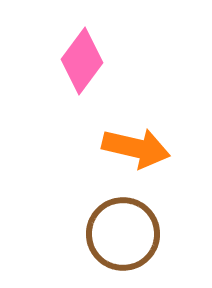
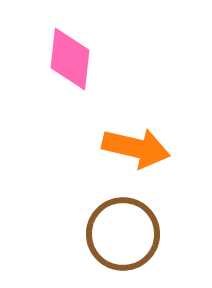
pink diamond: moved 12 px left, 2 px up; rotated 30 degrees counterclockwise
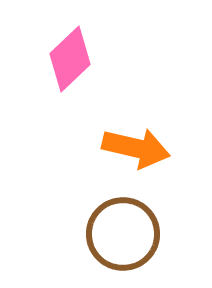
pink diamond: rotated 40 degrees clockwise
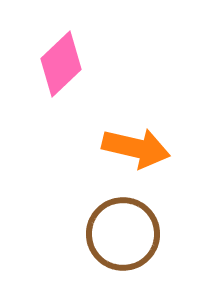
pink diamond: moved 9 px left, 5 px down
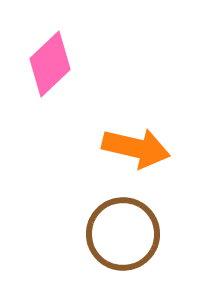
pink diamond: moved 11 px left
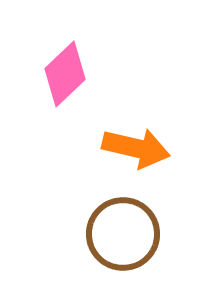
pink diamond: moved 15 px right, 10 px down
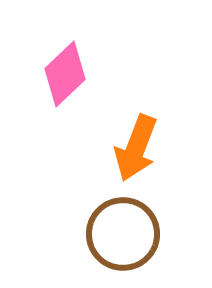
orange arrow: rotated 98 degrees clockwise
